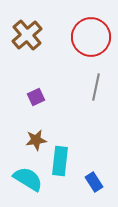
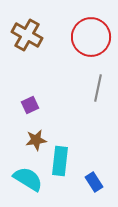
brown cross: rotated 20 degrees counterclockwise
gray line: moved 2 px right, 1 px down
purple square: moved 6 px left, 8 px down
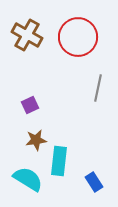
red circle: moved 13 px left
cyan rectangle: moved 1 px left
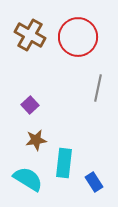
brown cross: moved 3 px right
purple square: rotated 18 degrees counterclockwise
cyan rectangle: moved 5 px right, 2 px down
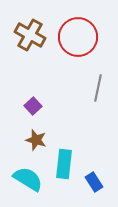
purple square: moved 3 px right, 1 px down
brown star: rotated 25 degrees clockwise
cyan rectangle: moved 1 px down
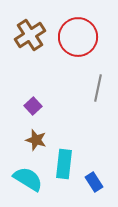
brown cross: rotated 28 degrees clockwise
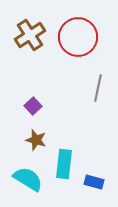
blue rectangle: rotated 42 degrees counterclockwise
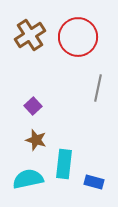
cyan semicircle: rotated 44 degrees counterclockwise
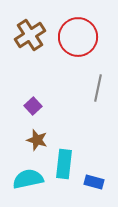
brown star: moved 1 px right
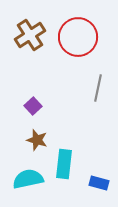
blue rectangle: moved 5 px right, 1 px down
